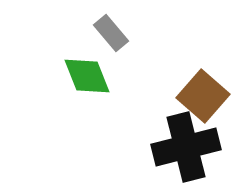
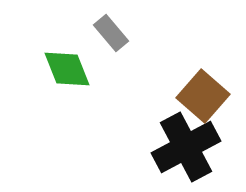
green diamond: moved 20 px left, 7 px up
black cross: rotated 14 degrees counterclockwise
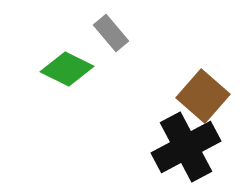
green diamond: rotated 42 degrees counterclockwise
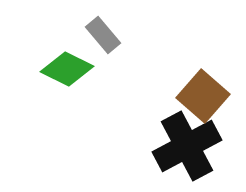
gray rectangle: moved 8 px left, 2 px down
black cross: moved 1 px right, 1 px up
